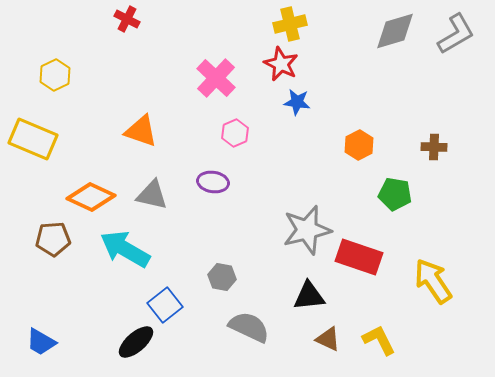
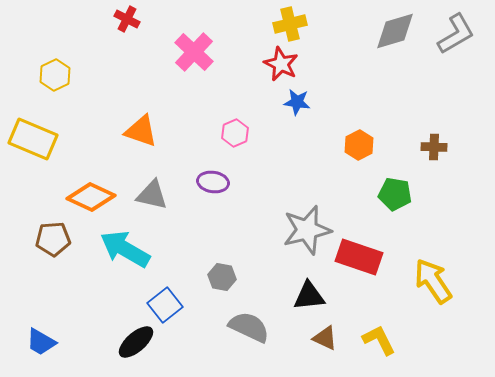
pink cross: moved 22 px left, 26 px up
brown triangle: moved 3 px left, 1 px up
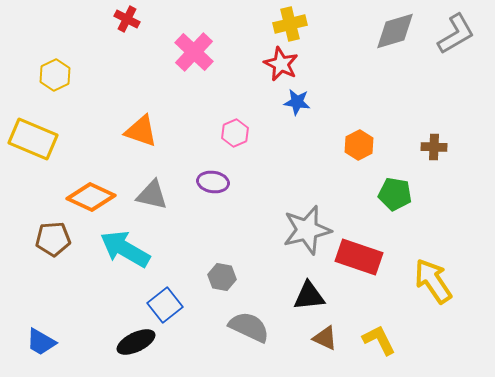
black ellipse: rotated 15 degrees clockwise
